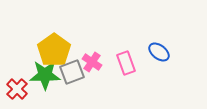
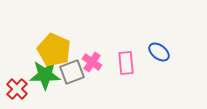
yellow pentagon: rotated 12 degrees counterclockwise
pink rectangle: rotated 15 degrees clockwise
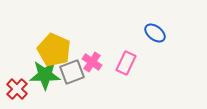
blue ellipse: moved 4 px left, 19 px up
pink rectangle: rotated 30 degrees clockwise
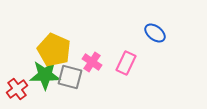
gray square: moved 2 px left, 5 px down; rotated 35 degrees clockwise
red cross: rotated 10 degrees clockwise
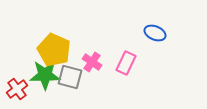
blue ellipse: rotated 15 degrees counterclockwise
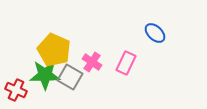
blue ellipse: rotated 20 degrees clockwise
gray square: rotated 15 degrees clockwise
red cross: moved 1 px left, 1 px down; rotated 30 degrees counterclockwise
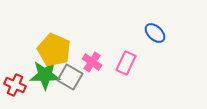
red cross: moved 1 px left, 5 px up
